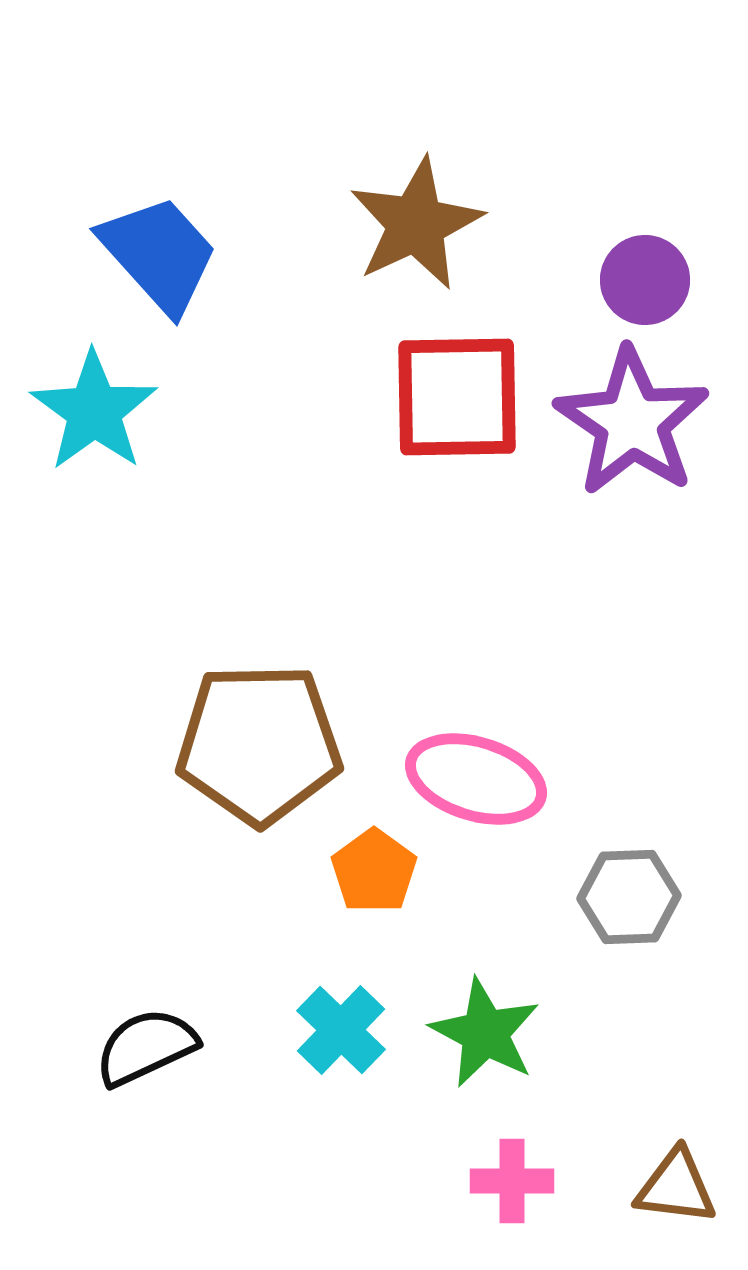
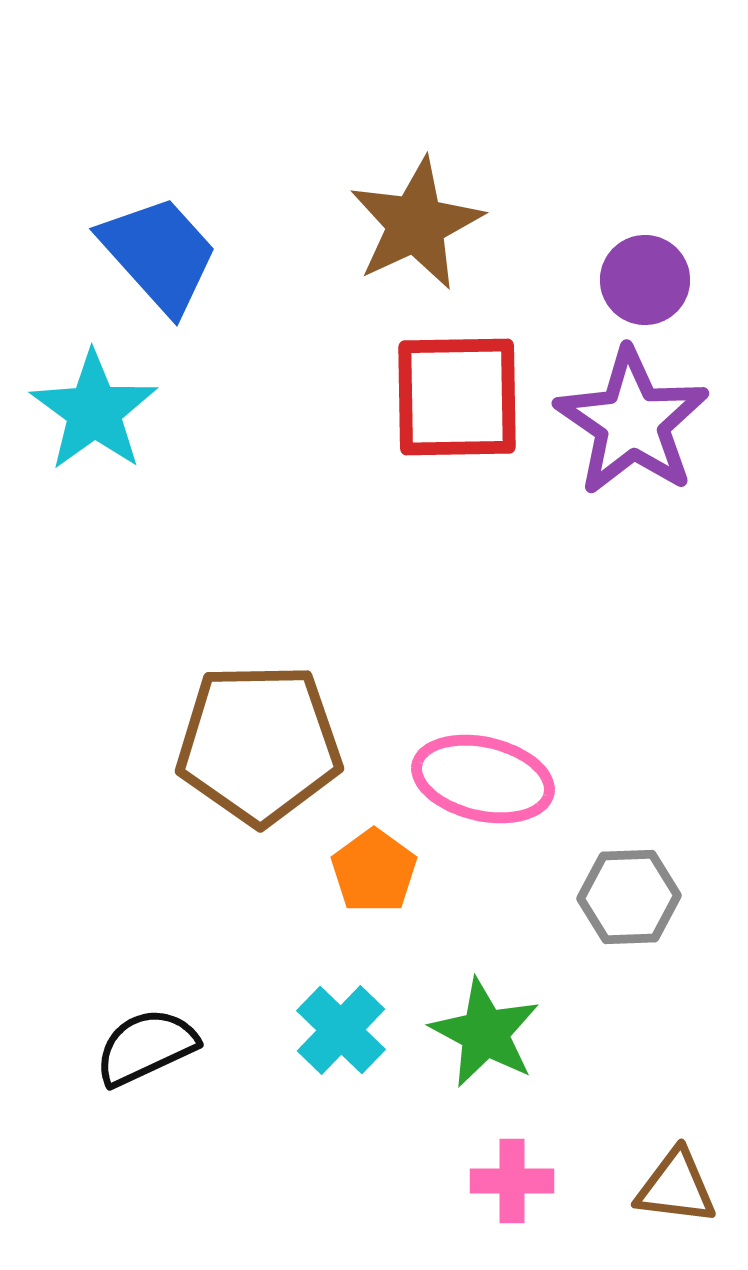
pink ellipse: moved 7 px right; rotated 4 degrees counterclockwise
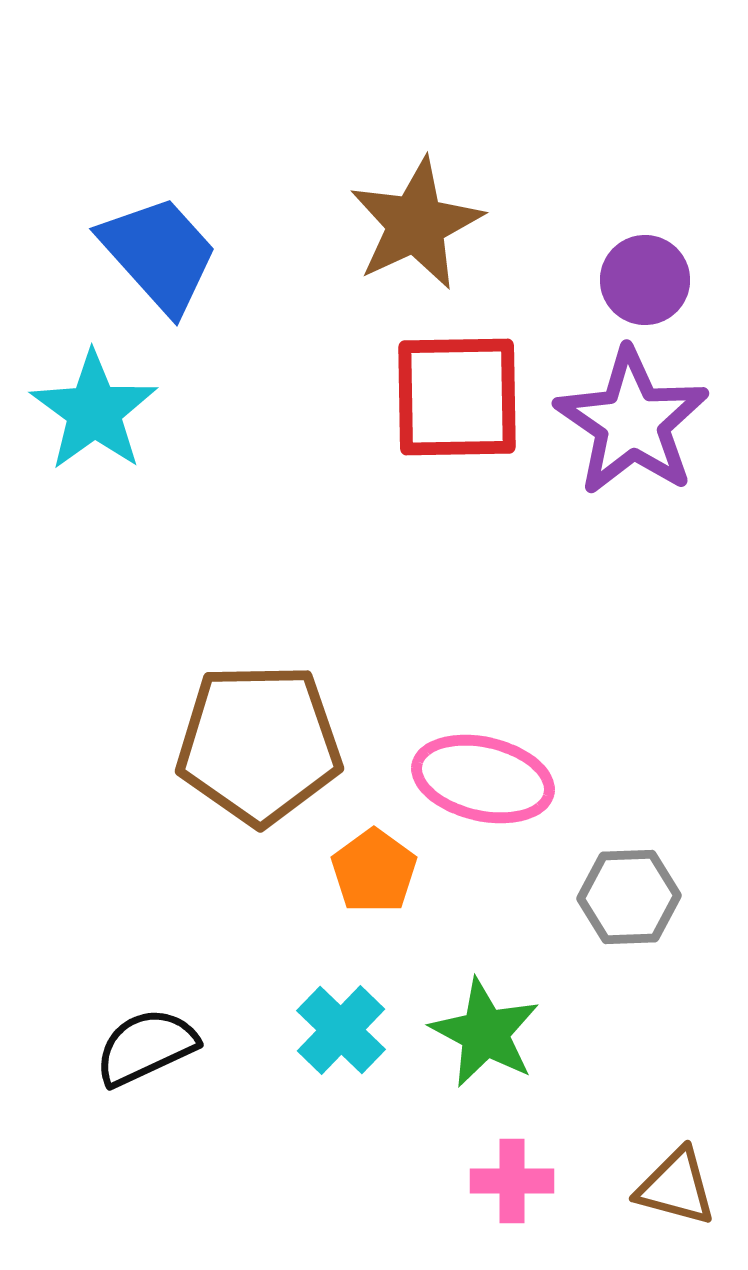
brown triangle: rotated 8 degrees clockwise
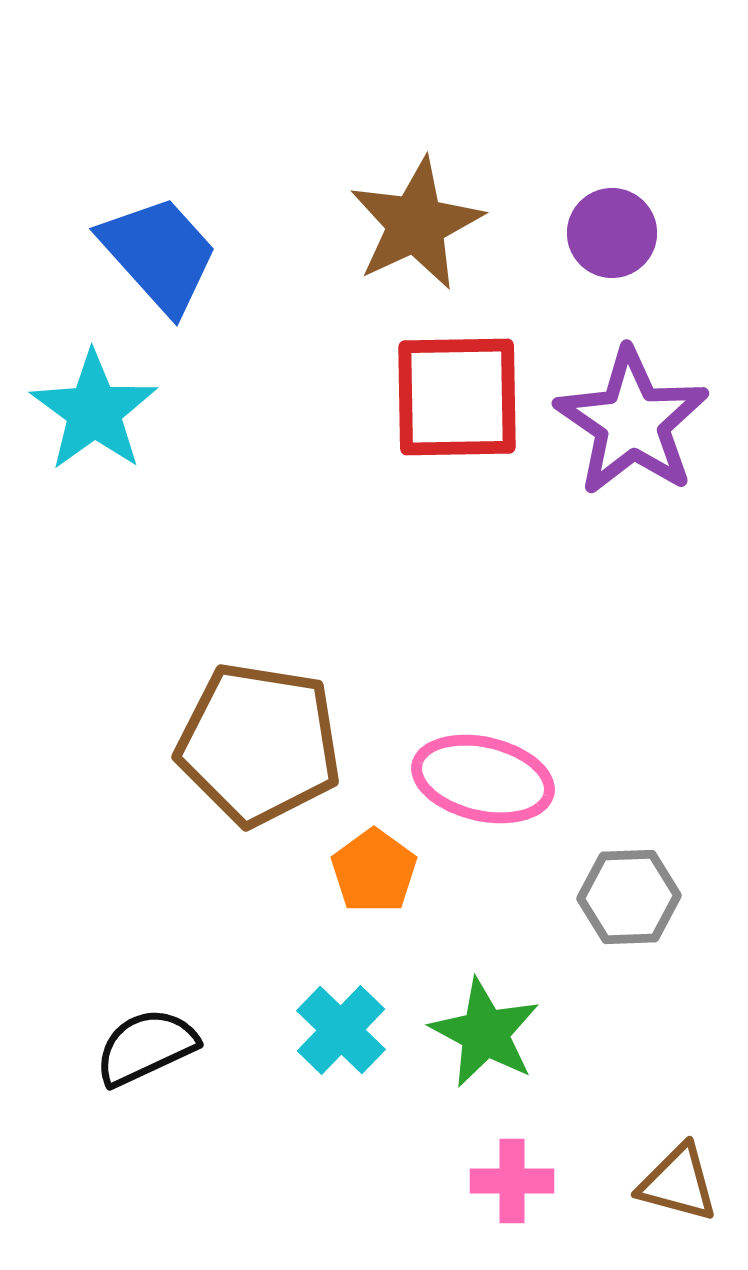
purple circle: moved 33 px left, 47 px up
brown pentagon: rotated 10 degrees clockwise
brown triangle: moved 2 px right, 4 px up
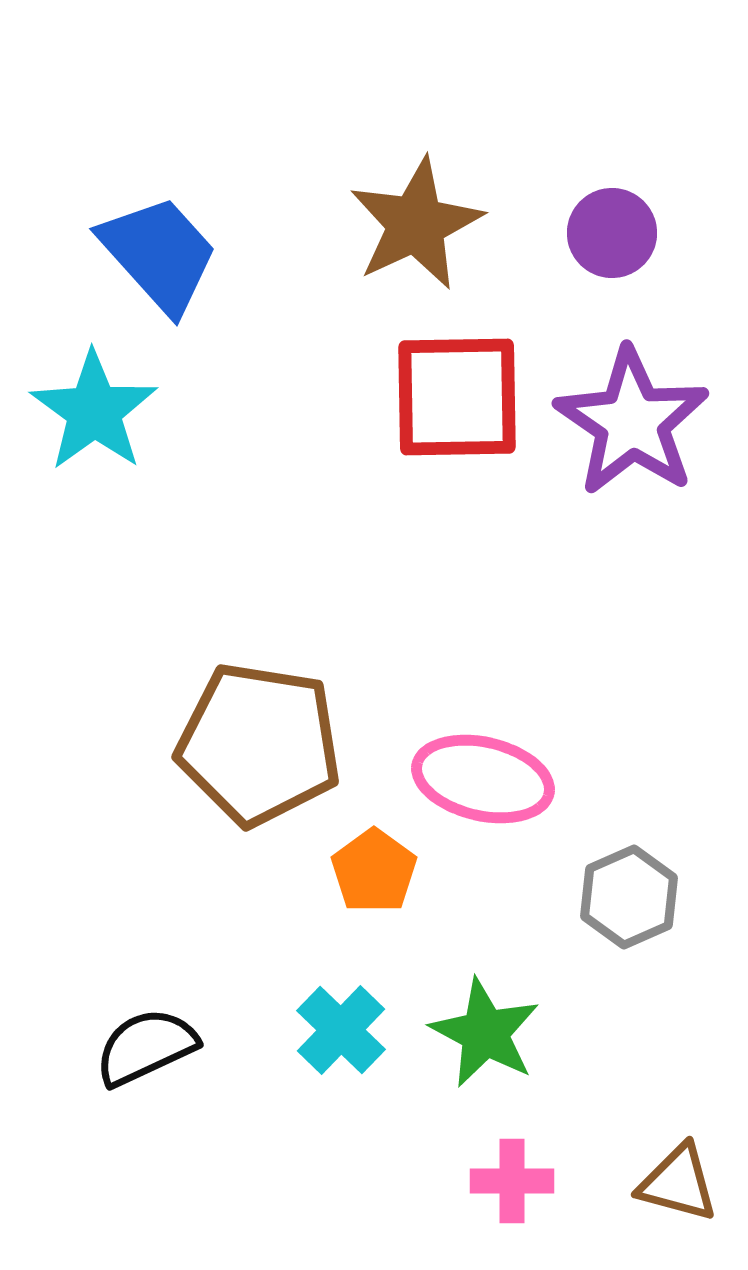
gray hexagon: rotated 22 degrees counterclockwise
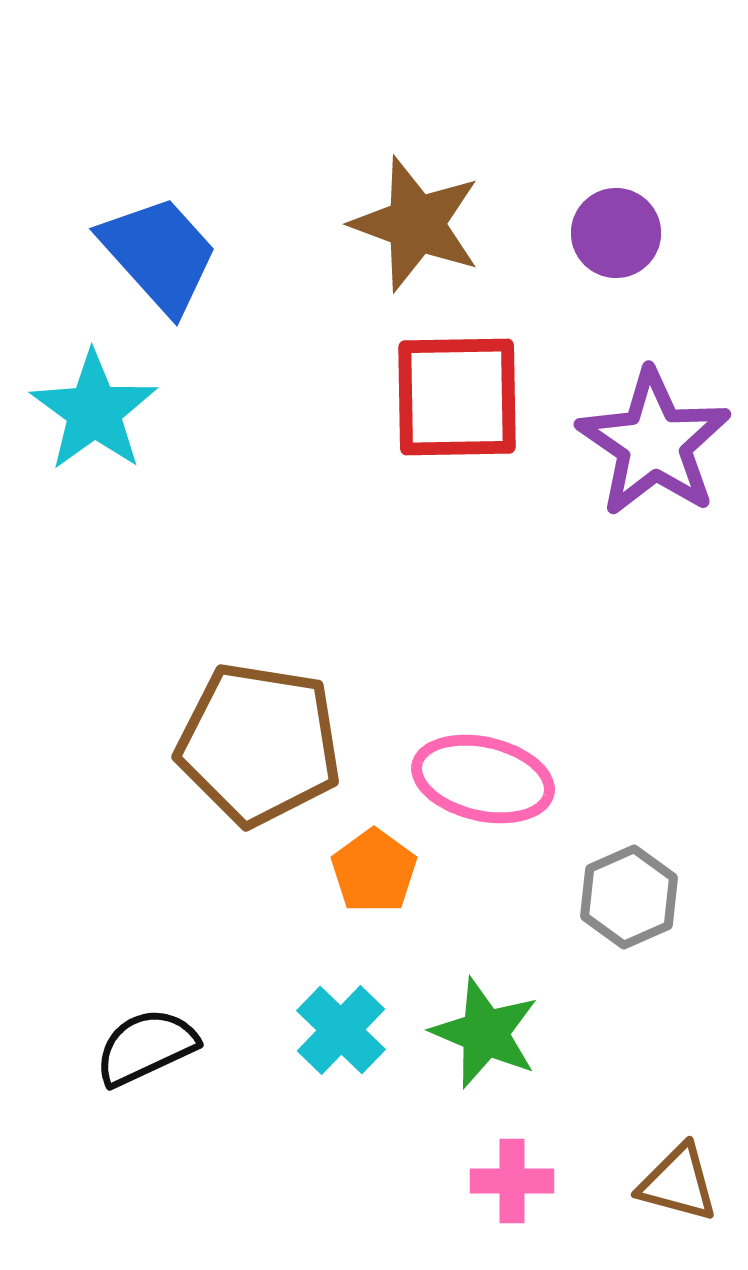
brown star: rotated 27 degrees counterclockwise
purple circle: moved 4 px right
purple star: moved 22 px right, 21 px down
green star: rotated 5 degrees counterclockwise
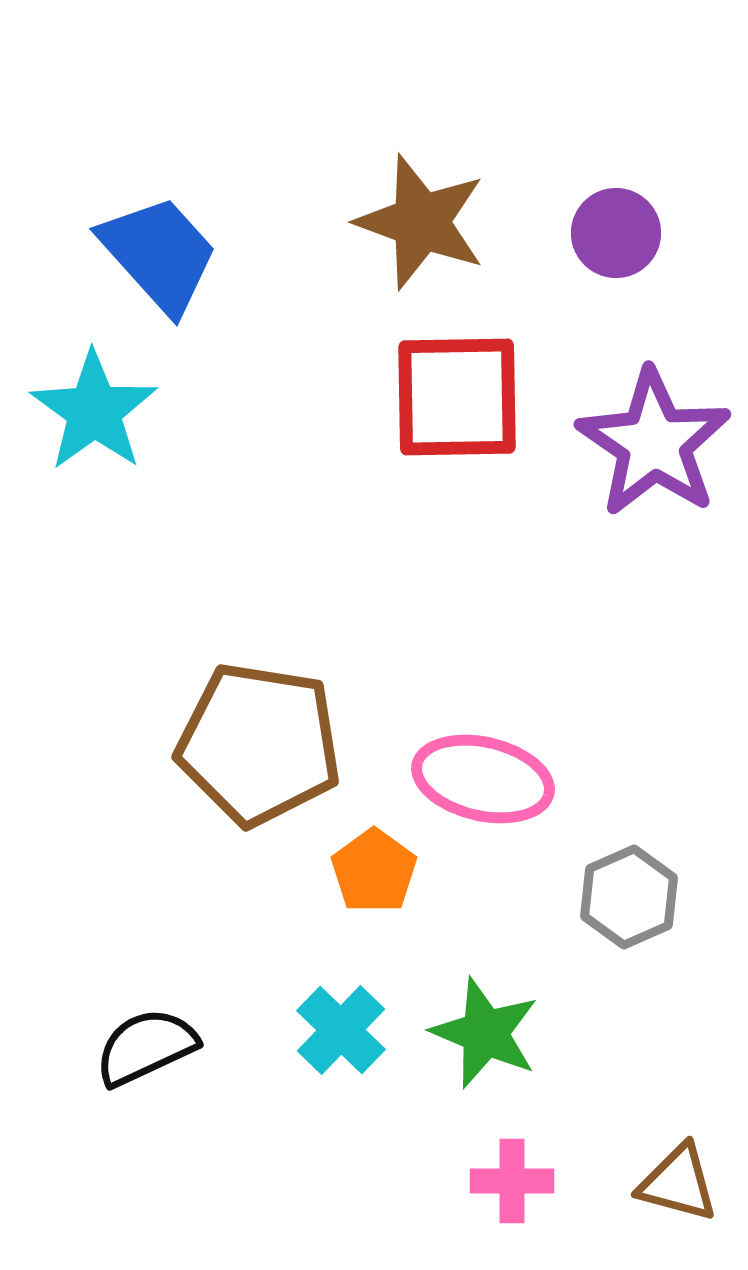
brown star: moved 5 px right, 2 px up
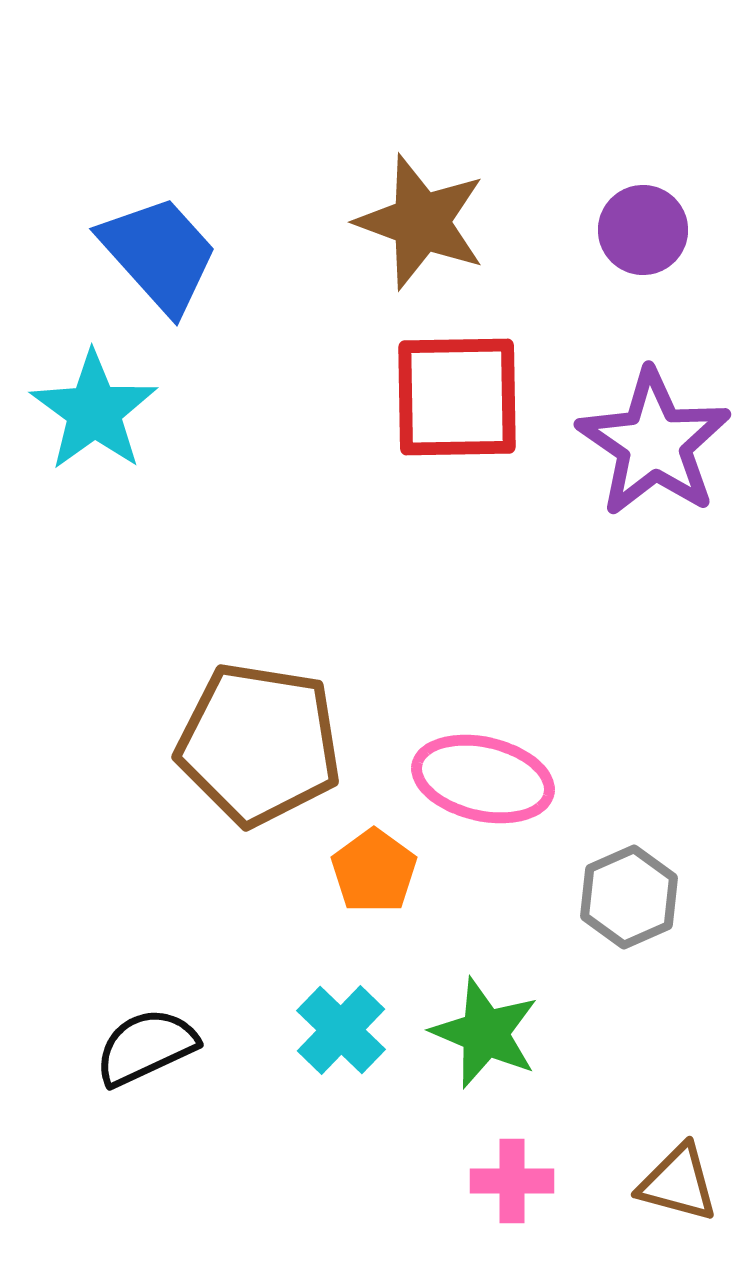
purple circle: moved 27 px right, 3 px up
